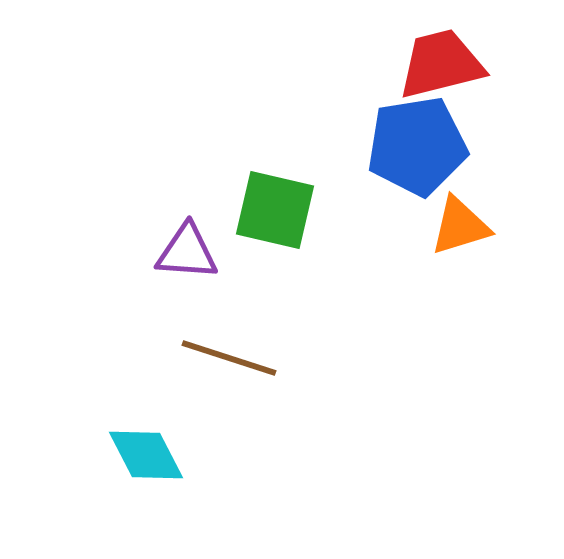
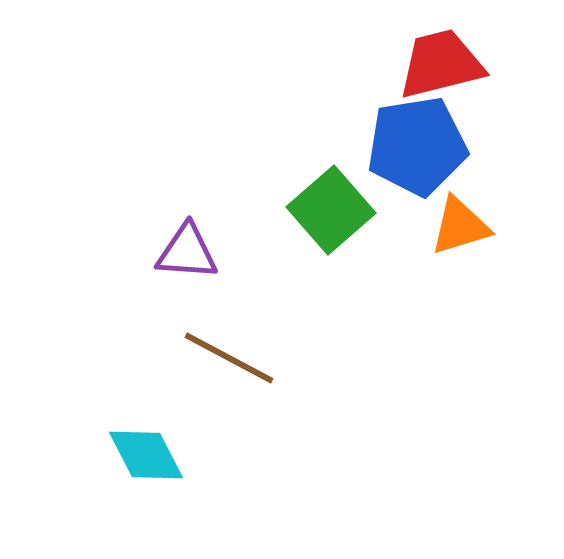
green square: moved 56 px right; rotated 36 degrees clockwise
brown line: rotated 10 degrees clockwise
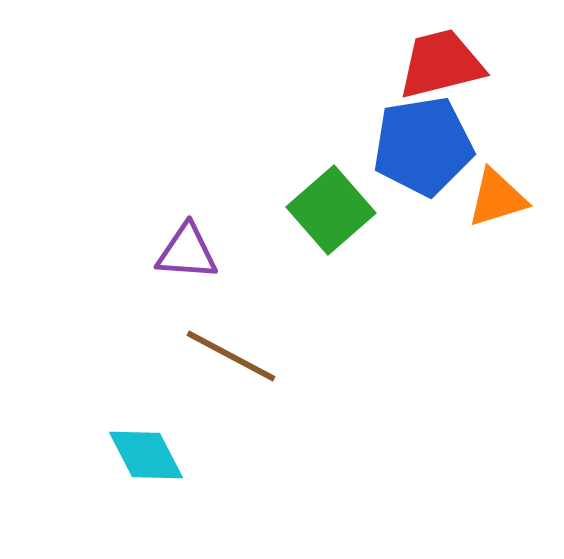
blue pentagon: moved 6 px right
orange triangle: moved 37 px right, 28 px up
brown line: moved 2 px right, 2 px up
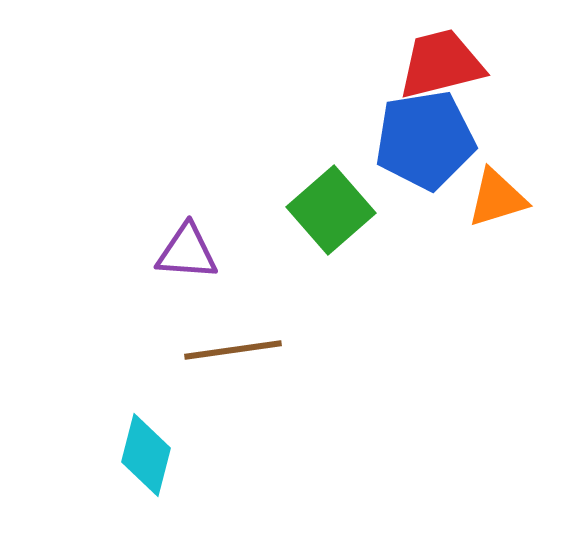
blue pentagon: moved 2 px right, 6 px up
brown line: moved 2 px right, 6 px up; rotated 36 degrees counterclockwise
cyan diamond: rotated 42 degrees clockwise
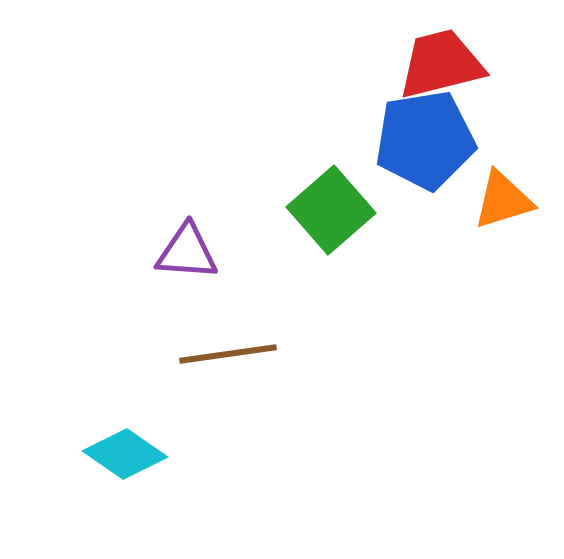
orange triangle: moved 6 px right, 2 px down
brown line: moved 5 px left, 4 px down
cyan diamond: moved 21 px left, 1 px up; rotated 70 degrees counterclockwise
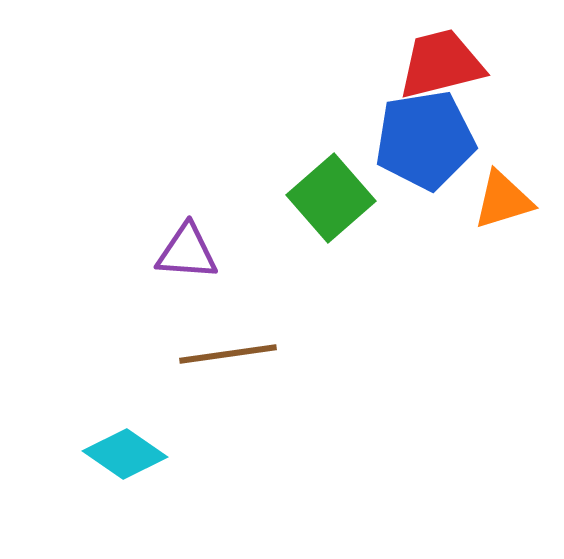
green square: moved 12 px up
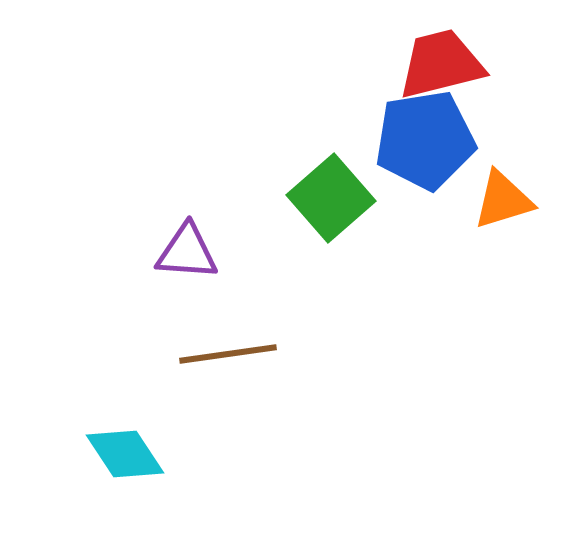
cyan diamond: rotated 22 degrees clockwise
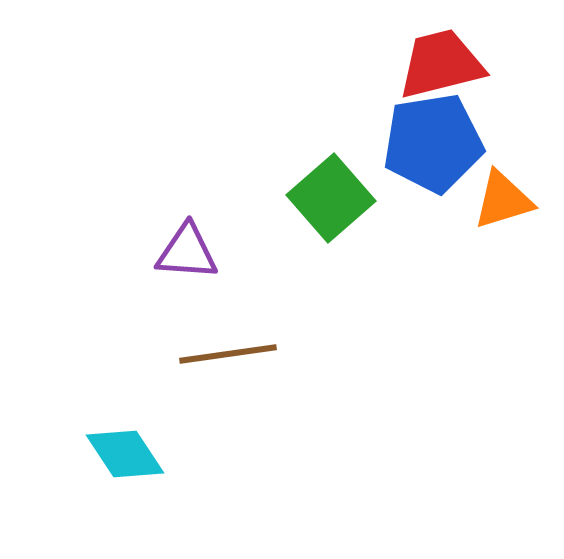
blue pentagon: moved 8 px right, 3 px down
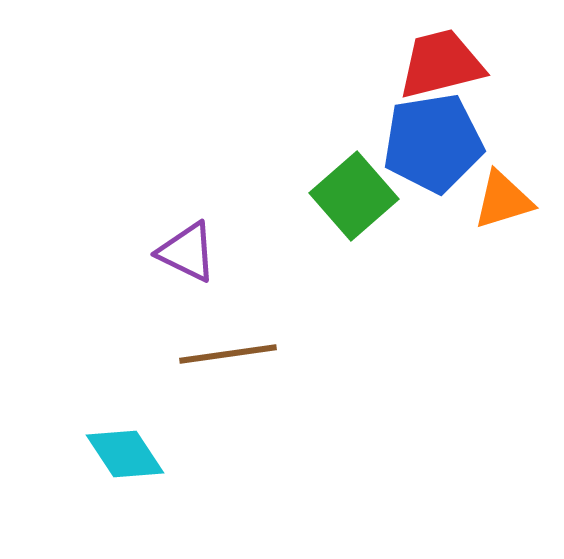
green square: moved 23 px right, 2 px up
purple triangle: rotated 22 degrees clockwise
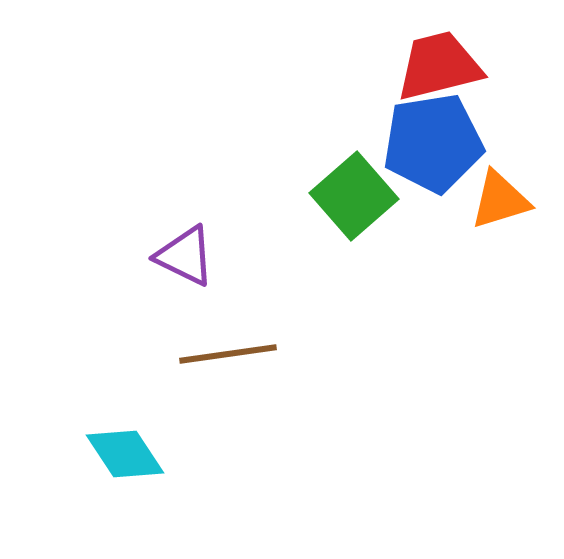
red trapezoid: moved 2 px left, 2 px down
orange triangle: moved 3 px left
purple triangle: moved 2 px left, 4 px down
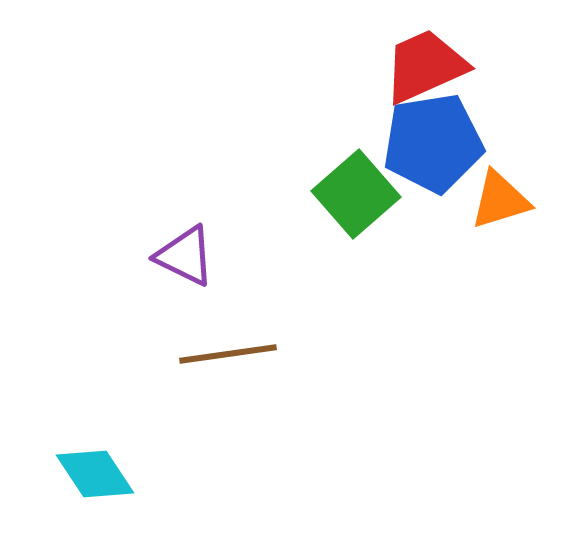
red trapezoid: moved 14 px left; rotated 10 degrees counterclockwise
green square: moved 2 px right, 2 px up
cyan diamond: moved 30 px left, 20 px down
